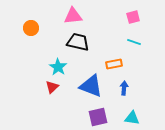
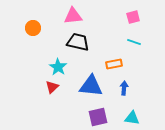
orange circle: moved 2 px right
blue triangle: rotated 15 degrees counterclockwise
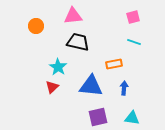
orange circle: moved 3 px right, 2 px up
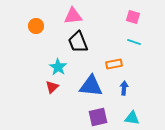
pink square: rotated 32 degrees clockwise
black trapezoid: rotated 125 degrees counterclockwise
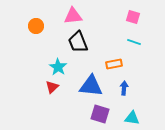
purple square: moved 2 px right, 3 px up; rotated 30 degrees clockwise
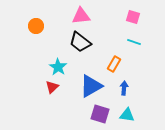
pink triangle: moved 8 px right
black trapezoid: moved 2 px right; rotated 30 degrees counterclockwise
orange rectangle: rotated 49 degrees counterclockwise
blue triangle: rotated 35 degrees counterclockwise
cyan triangle: moved 5 px left, 3 px up
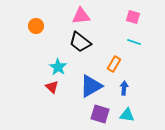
red triangle: rotated 32 degrees counterclockwise
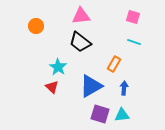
cyan triangle: moved 5 px left; rotated 14 degrees counterclockwise
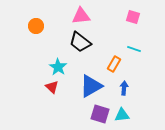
cyan line: moved 7 px down
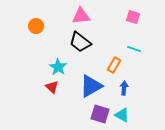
orange rectangle: moved 1 px down
cyan triangle: rotated 35 degrees clockwise
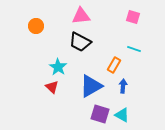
black trapezoid: rotated 10 degrees counterclockwise
blue arrow: moved 1 px left, 2 px up
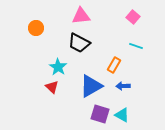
pink square: rotated 24 degrees clockwise
orange circle: moved 2 px down
black trapezoid: moved 1 px left, 1 px down
cyan line: moved 2 px right, 3 px up
blue arrow: rotated 96 degrees counterclockwise
